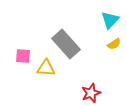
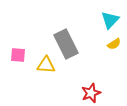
gray rectangle: rotated 16 degrees clockwise
pink square: moved 5 px left, 1 px up
yellow triangle: moved 3 px up
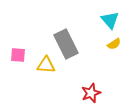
cyan triangle: rotated 24 degrees counterclockwise
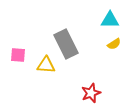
cyan triangle: rotated 48 degrees counterclockwise
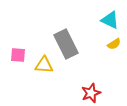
cyan triangle: rotated 24 degrees clockwise
yellow triangle: moved 2 px left
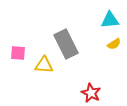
cyan triangle: rotated 30 degrees counterclockwise
pink square: moved 2 px up
red star: rotated 24 degrees counterclockwise
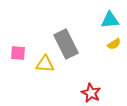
yellow triangle: moved 1 px right, 1 px up
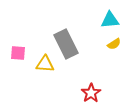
red star: rotated 12 degrees clockwise
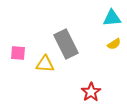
cyan triangle: moved 2 px right, 2 px up
red star: moved 1 px up
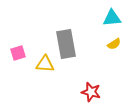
gray rectangle: rotated 16 degrees clockwise
pink square: rotated 21 degrees counterclockwise
red star: rotated 24 degrees counterclockwise
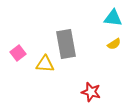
cyan triangle: moved 1 px right; rotated 12 degrees clockwise
pink square: rotated 21 degrees counterclockwise
